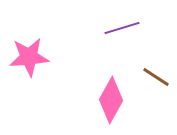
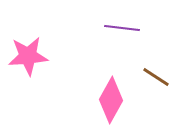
purple line: rotated 24 degrees clockwise
pink star: moved 1 px left, 1 px up
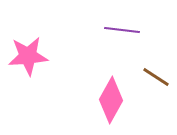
purple line: moved 2 px down
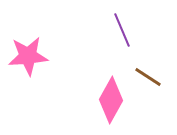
purple line: rotated 60 degrees clockwise
brown line: moved 8 px left
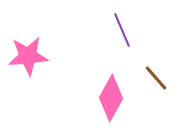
brown line: moved 8 px right, 1 px down; rotated 16 degrees clockwise
pink diamond: moved 2 px up
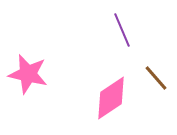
pink star: moved 18 px down; rotated 18 degrees clockwise
pink diamond: rotated 27 degrees clockwise
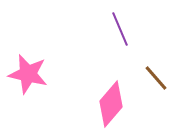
purple line: moved 2 px left, 1 px up
pink diamond: moved 6 px down; rotated 15 degrees counterclockwise
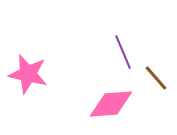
purple line: moved 3 px right, 23 px down
pink diamond: rotated 45 degrees clockwise
